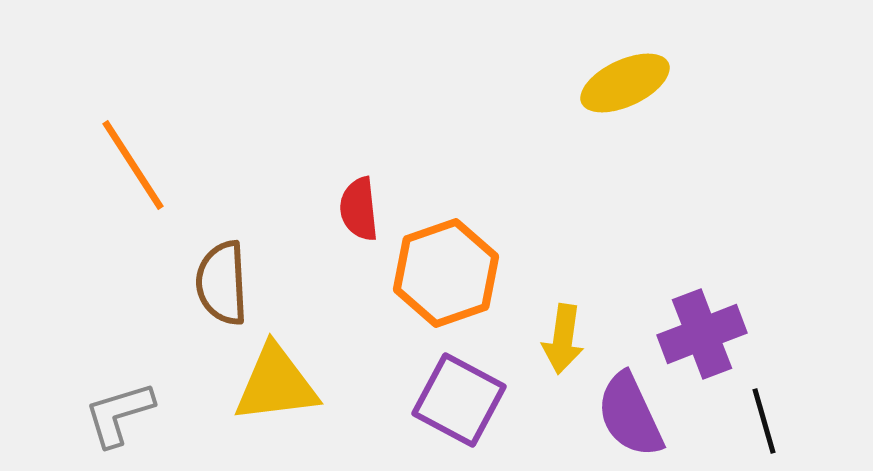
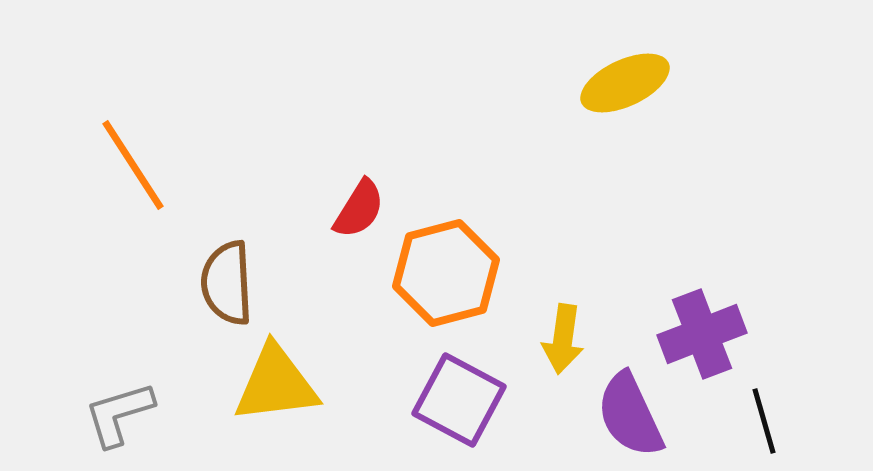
red semicircle: rotated 142 degrees counterclockwise
orange hexagon: rotated 4 degrees clockwise
brown semicircle: moved 5 px right
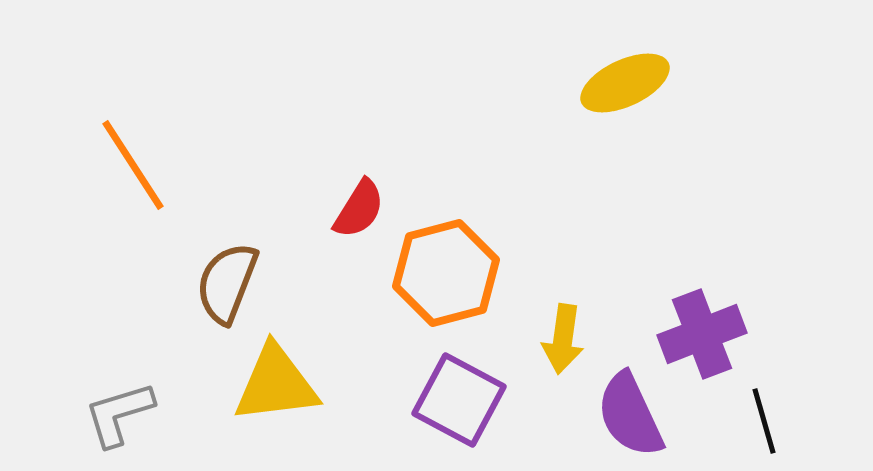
brown semicircle: rotated 24 degrees clockwise
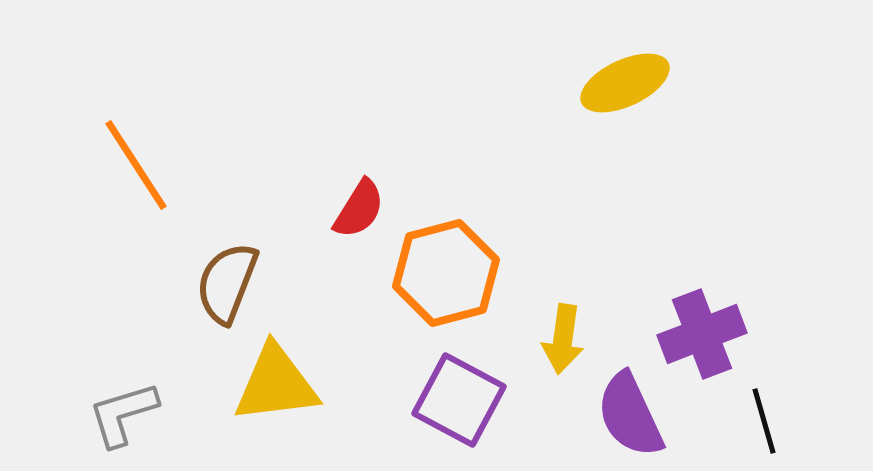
orange line: moved 3 px right
gray L-shape: moved 4 px right
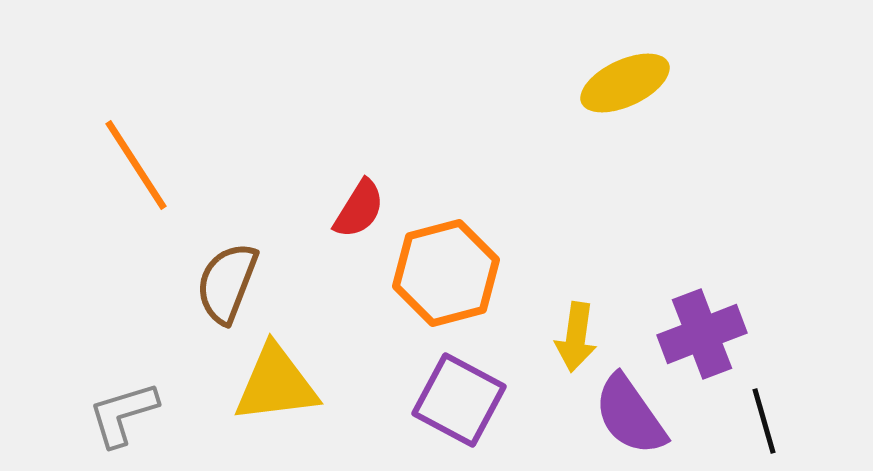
yellow arrow: moved 13 px right, 2 px up
purple semicircle: rotated 10 degrees counterclockwise
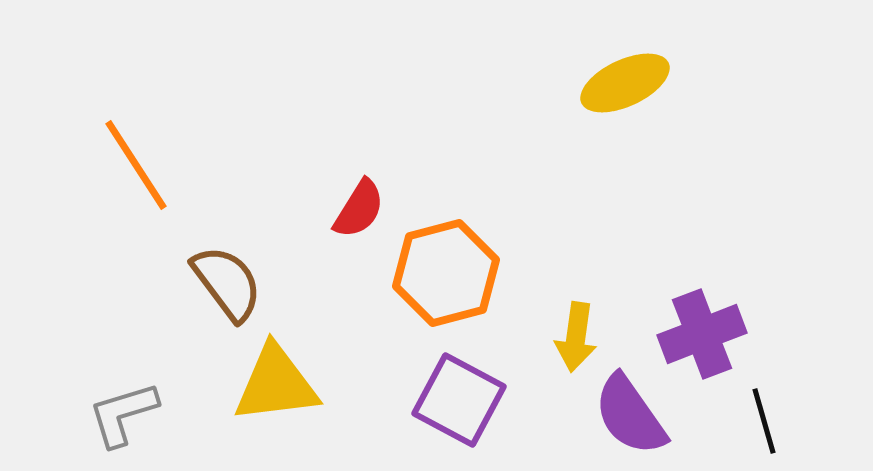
brown semicircle: rotated 122 degrees clockwise
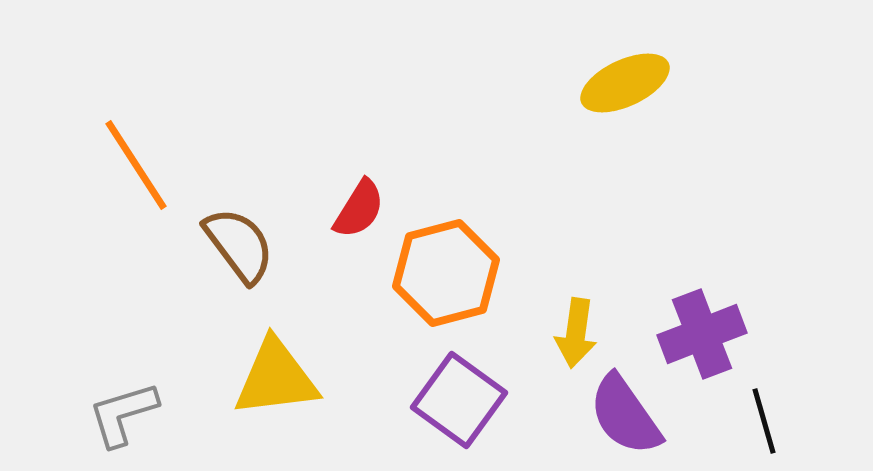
brown semicircle: moved 12 px right, 38 px up
yellow arrow: moved 4 px up
yellow triangle: moved 6 px up
purple square: rotated 8 degrees clockwise
purple semicircle: moved 5 px left
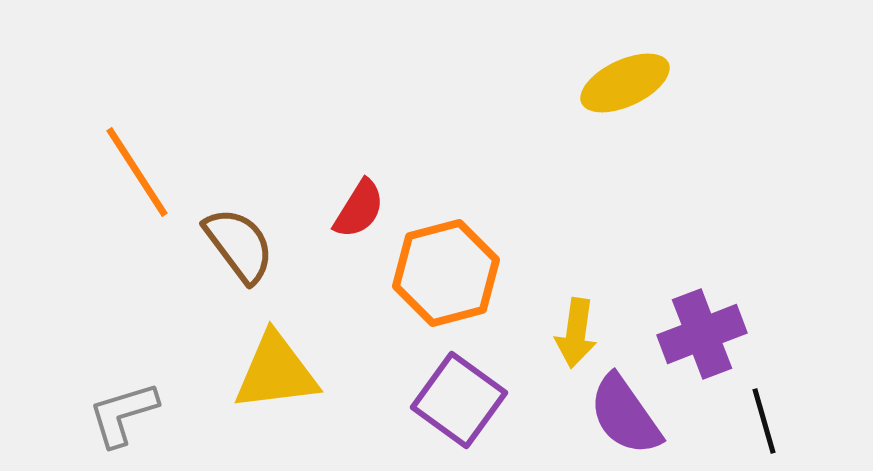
orange line: moved 1 px right, 7 px down
yellow triangle: moved 6 px up
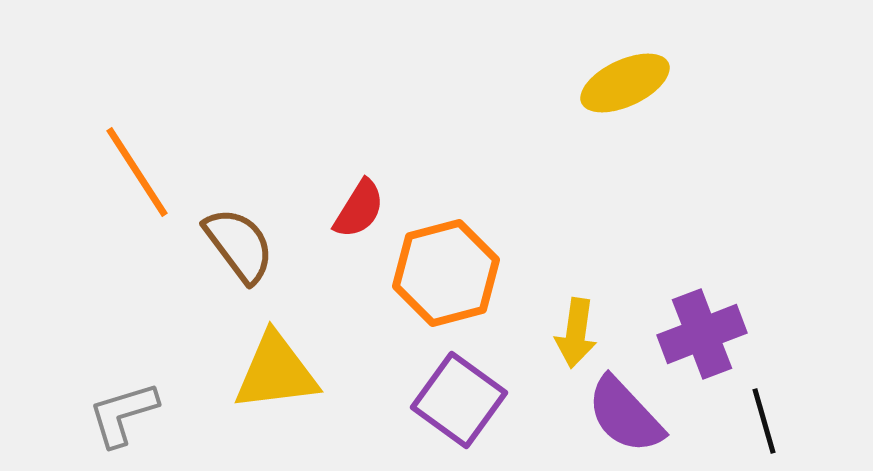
purple semicircle: rotated 8 degrees counterclockwise
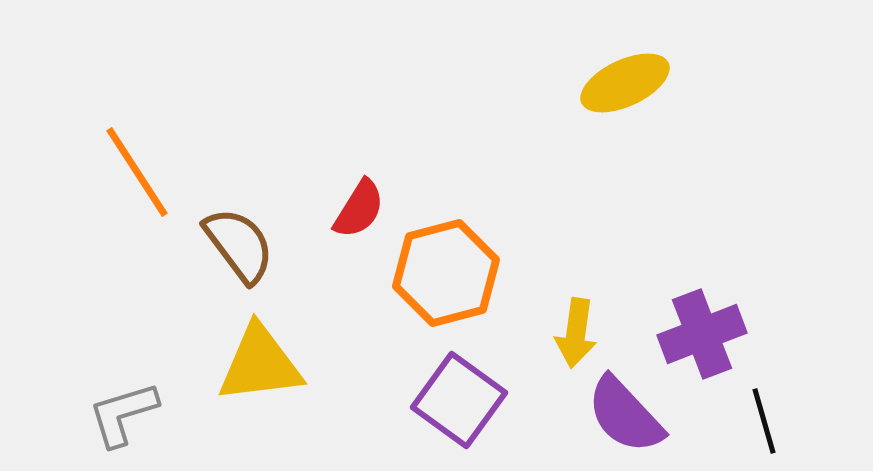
yellow triangle: moved 16 px left, 8 px up
